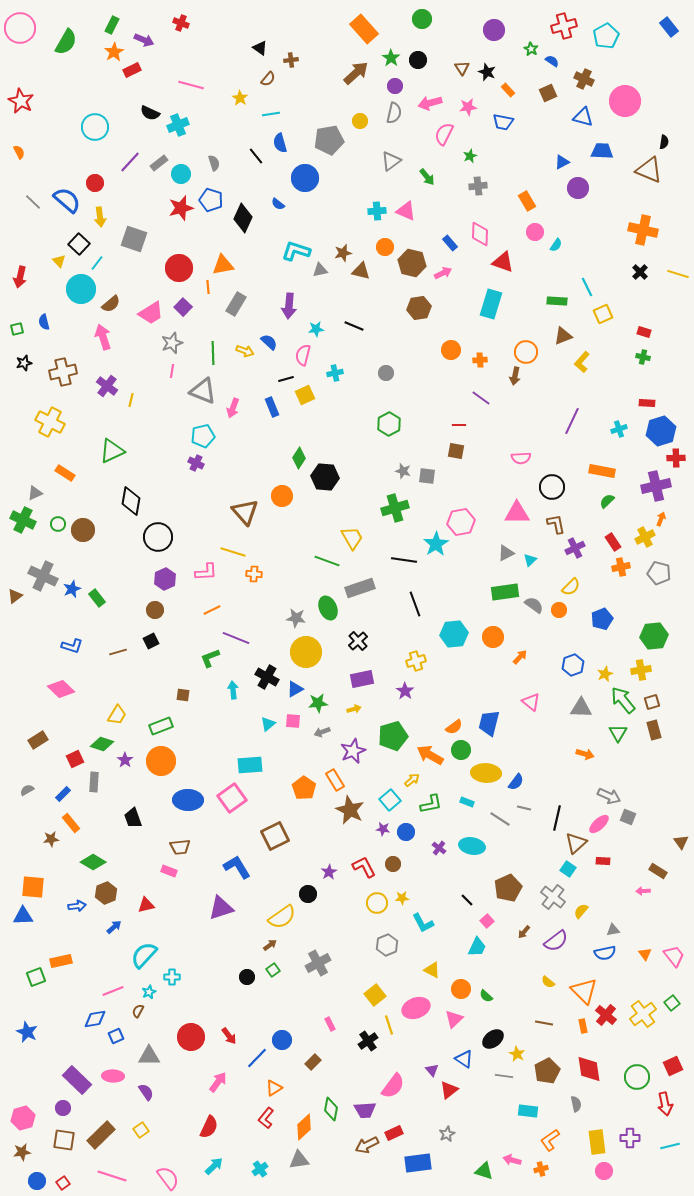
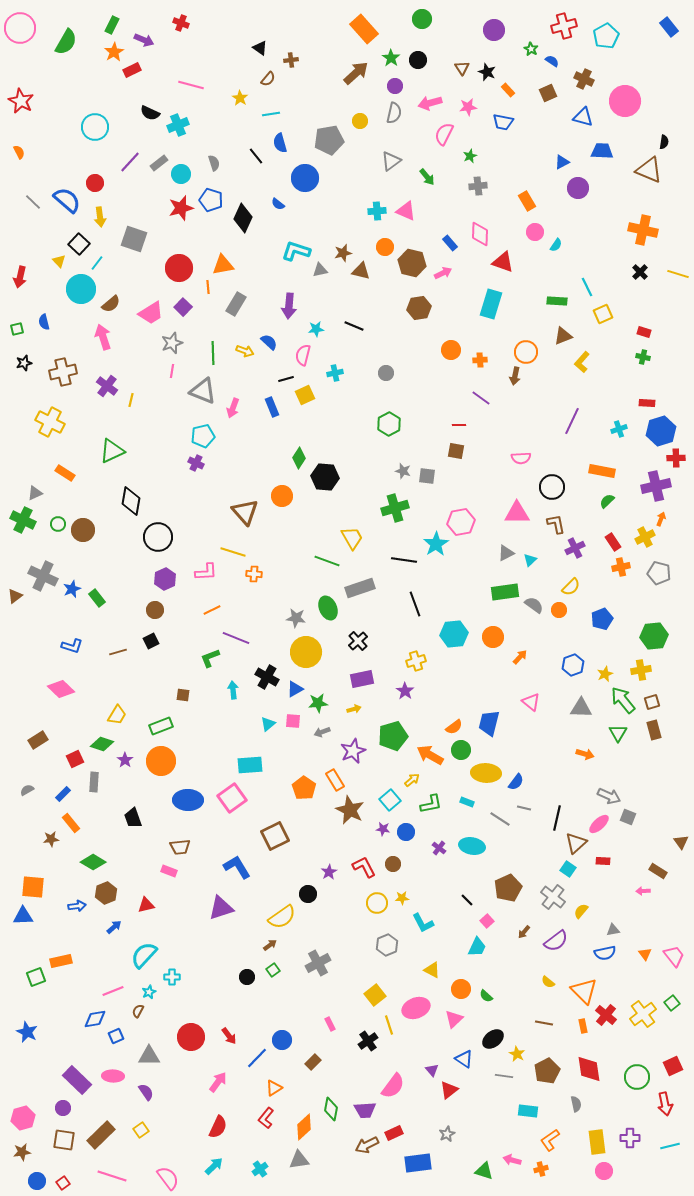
red semicircle at (209, 1127): moved 9 px right
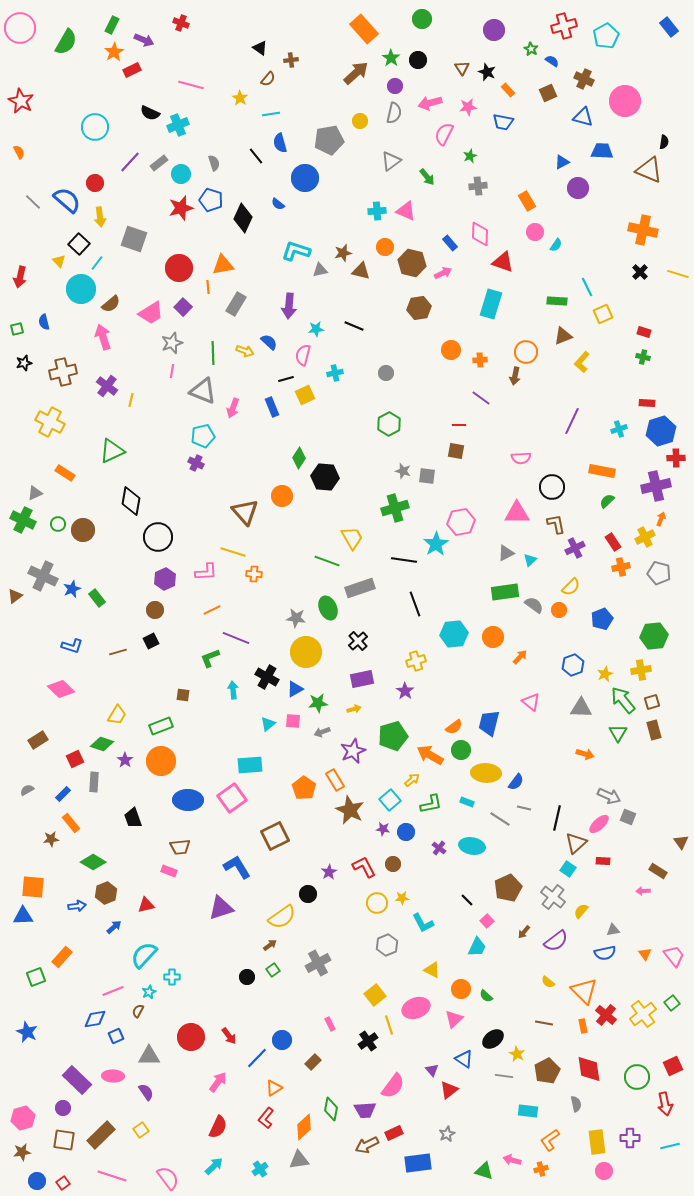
orange rectangle at (61, 961): moved 1 px right, 4 px up; rotated 35 degrees counterclockwise
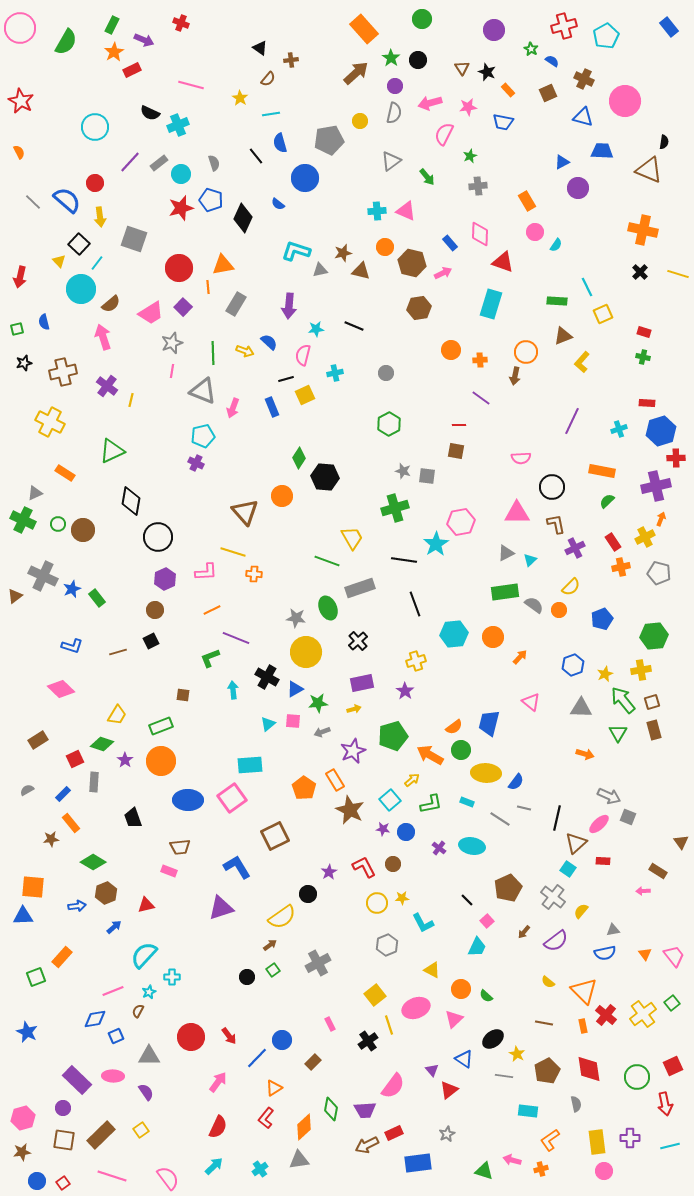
purple rectangle at (362, 679): moved 4 px down
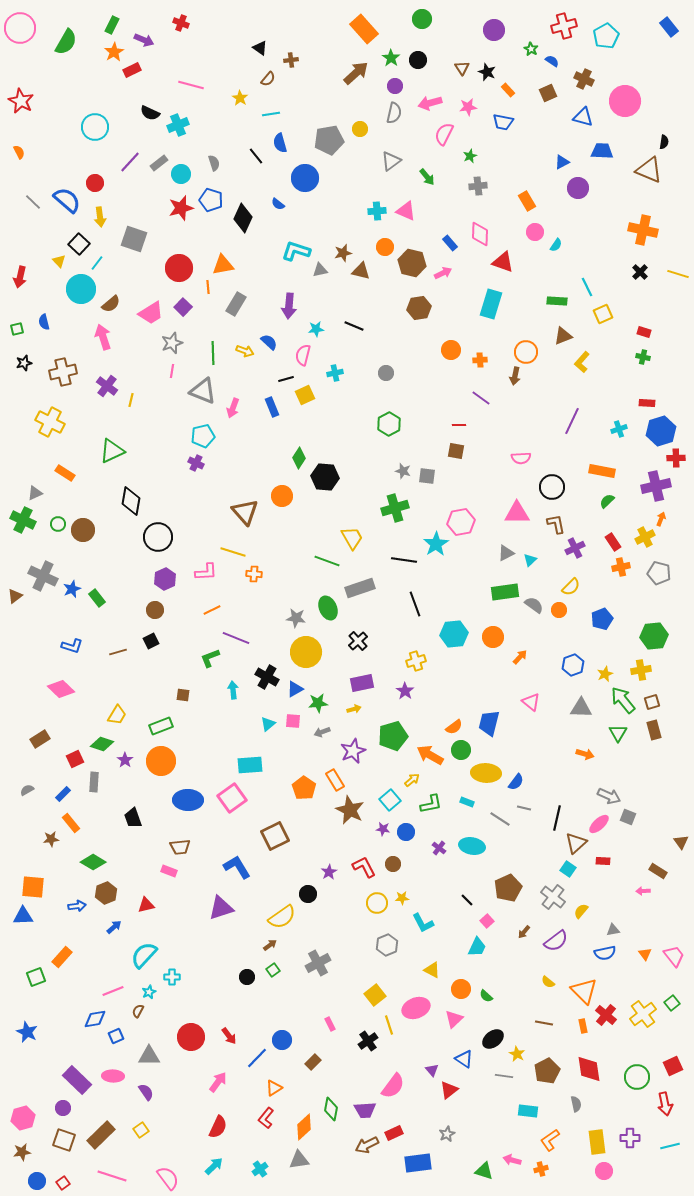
yellow circle at (360, 121): moved 8 px down
brown rectangle at (38, 740): moved 2 px right, 1 px up
brown square at (64, 1140): rotated 10 degrees clockwise
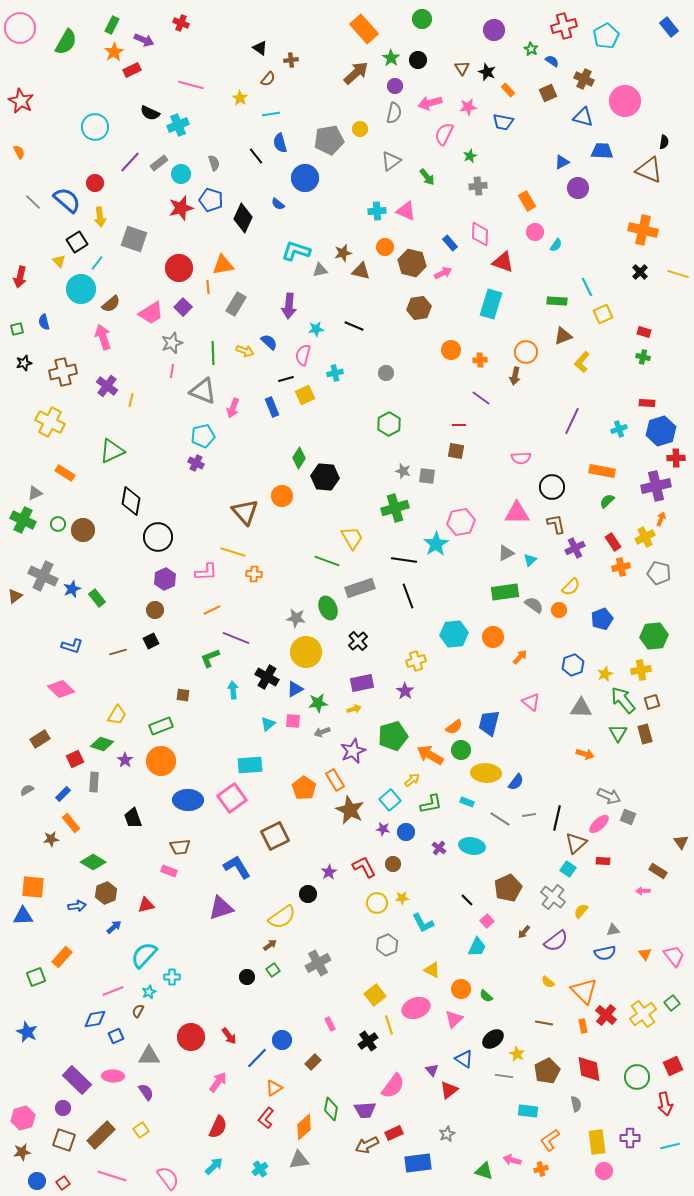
black square at (79, 244): moved 2 px left, 2 px up; rotated 15 degrees clockwise
black line at (415, 604): moved 7 px left, 8 px up
brown rectangle at (654, 730): moved 9 px left, 4 px down
gray line at (524, 808): moved 5 px right, 7 px down; rotated 24 degrees counterclockwise
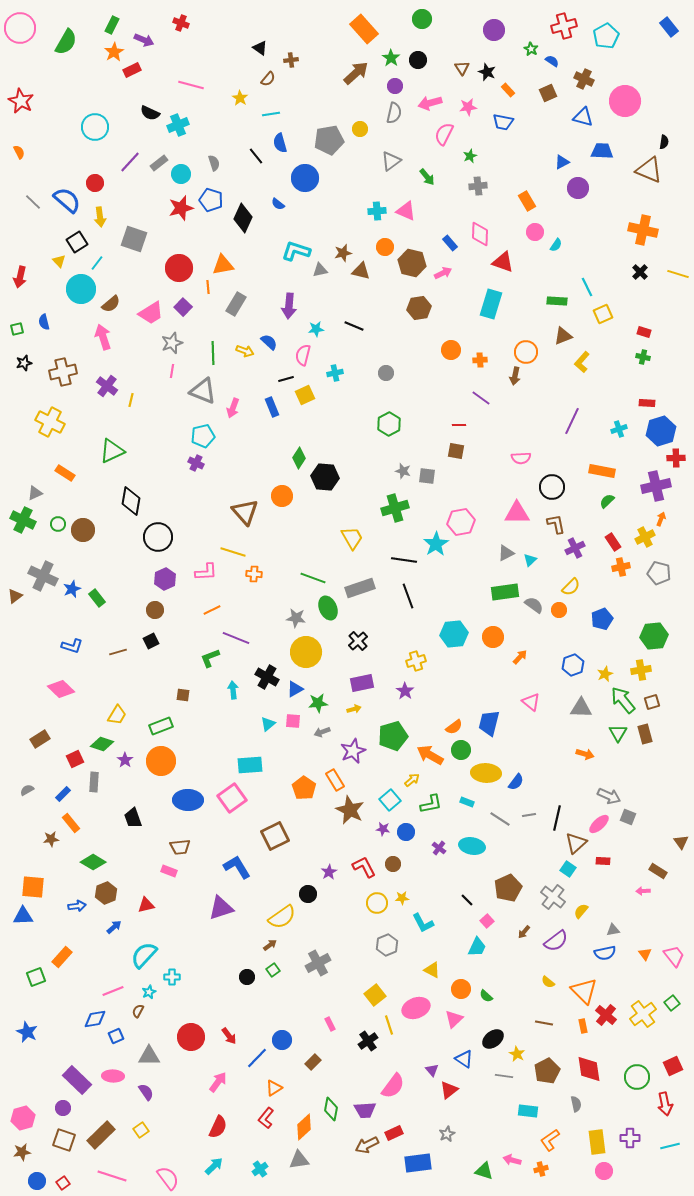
green line at (327, 561): moved 14 px left, 17 px down
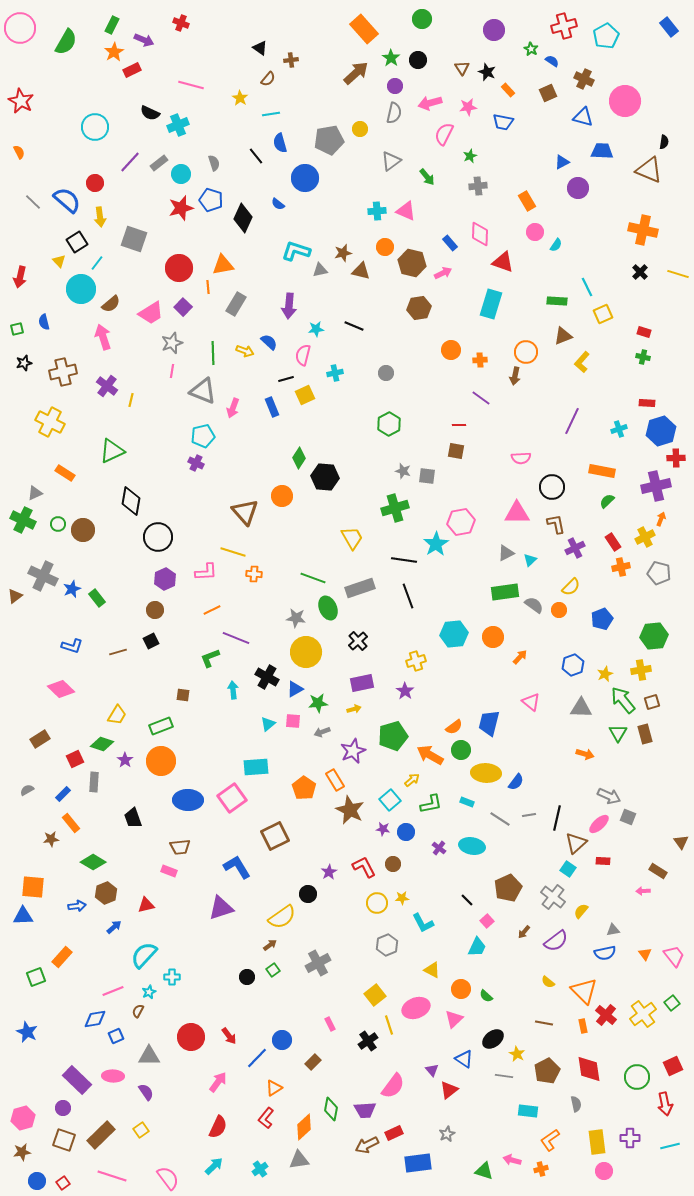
cyan rectangle at (250, 765): moved 6 px right, 2 px down
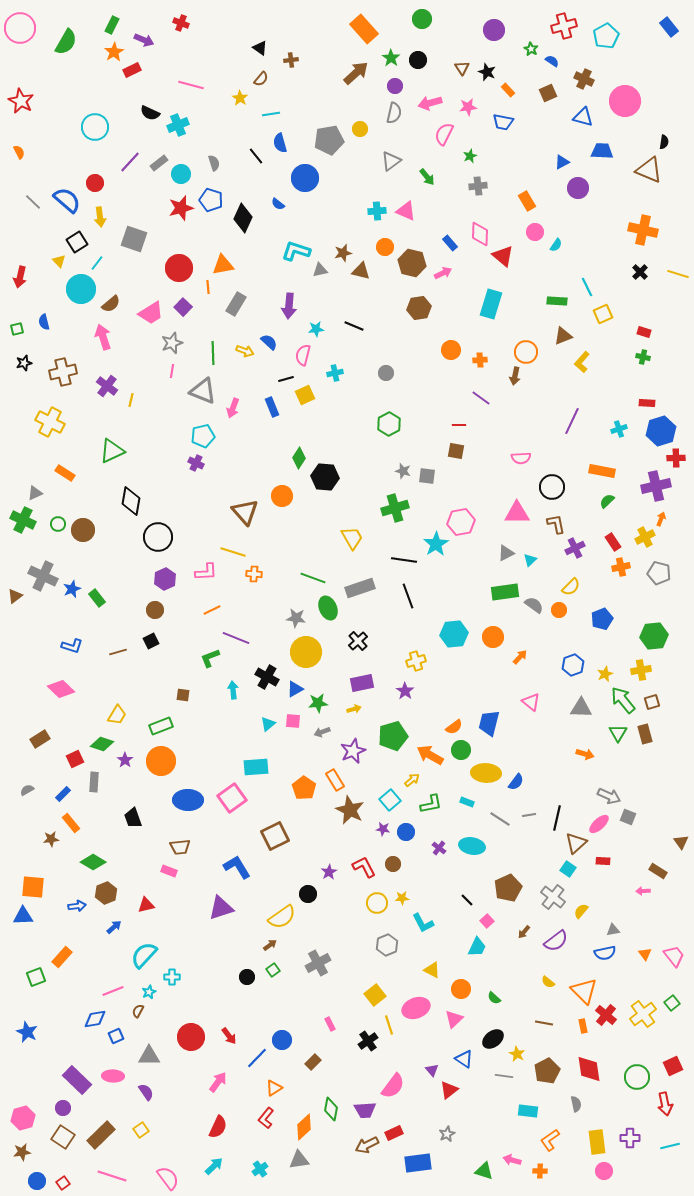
brown semicircle at (268, 79): moved 7 px left
red triangle at (503, 262): moved 6 px up; rotated 20 degrees clockwise
green semicircle at (486, 996): moved 8 px right, 2 px down
brown square at (64, 1140): moved 1 px left, 3 px up; rotated 15 degrees clockwise
orange cross at (541, 1169): moved 1 px left, 2 px down; rotated 16 degrees clockwise
